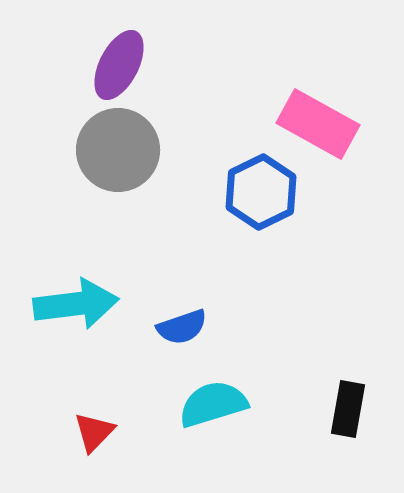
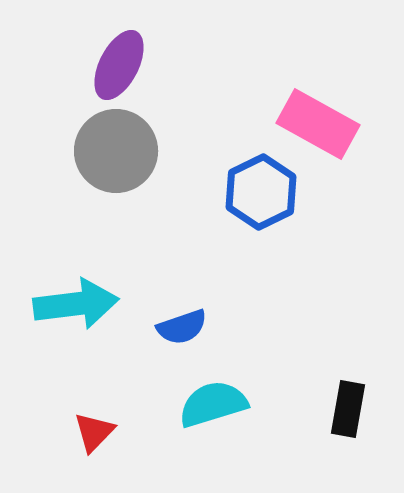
gray circle: moved 2 px left, 1 px down
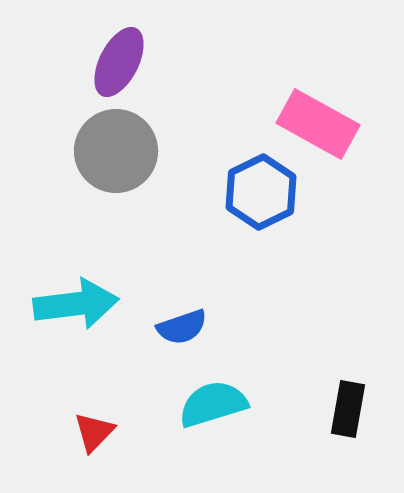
purple ellipse: moved 3 px up
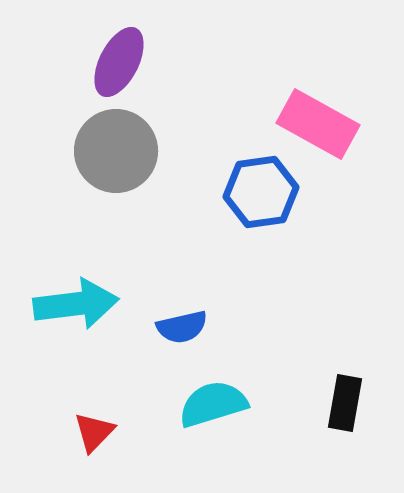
blue hexagon: rotated 18 degrees clockwise
blue semicircle: rotated 6 degrees clockwise
black rectangle: moved 3 px left, 6 px up
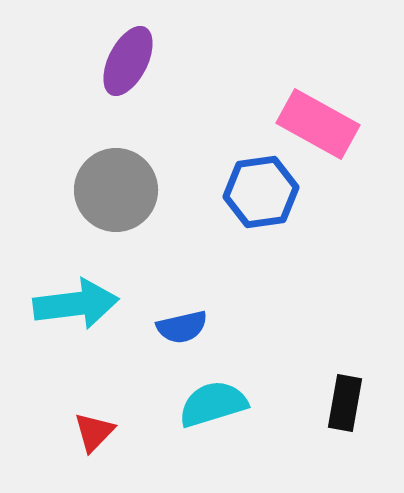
purple ellipse: moved 9 px right, 1 px up
gray circle: moved 39 px down
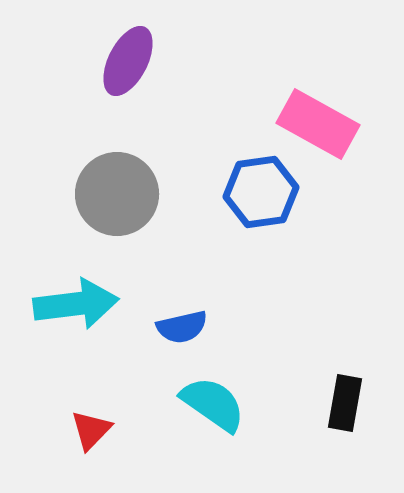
gray circle: moved 1 px right, 4 px down
cyan semicircle: rotated 52 degrees clockwise
red triangle: moved 3 px left, 2 px up
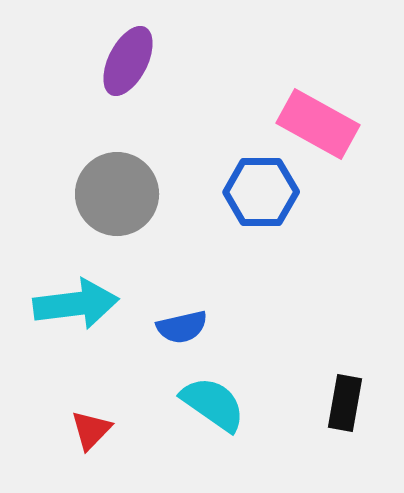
blue hexagon: rotated 8 degrees clockwise
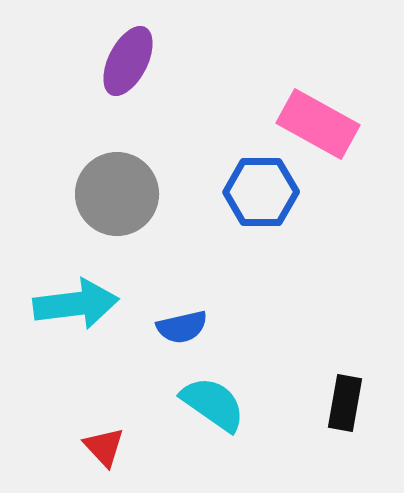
red triangle: moved 13 px right, 17 px down; rotated 27 degrees counterclockwise
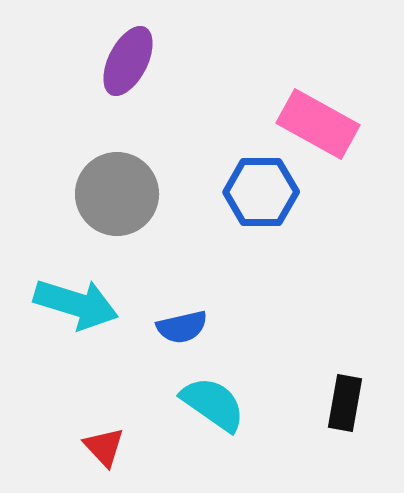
cyan arrow: rotated 24 degrees clockwise
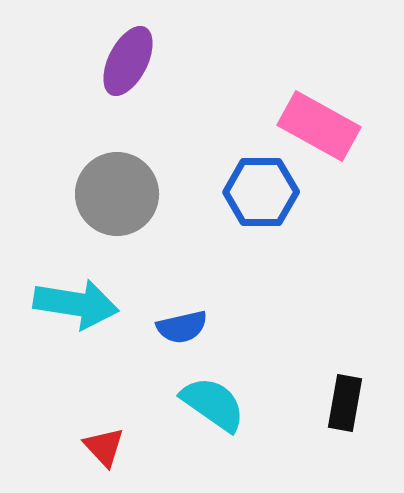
pink rectangle: moved 1 px right, 2 px down
cyan arrow: rotated 8 degrees counterclockwise
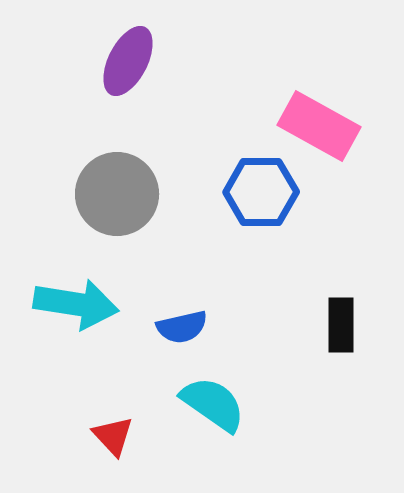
black rectangle: moved 4 px left, 78 px up; rotated 10 degrees counterclockwise
red triangle: moved 9 px right, 11 px up
